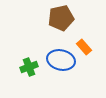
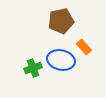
brown pentagon: moved 3 px down
green cross: moved 4 px right, 1 px down
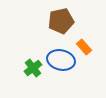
green cross: rotated 18 degrees counterclockwise
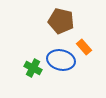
brown pentagon: rotated 25 degrees clockwise
green cross: rotated 24 degrees counterclockwise
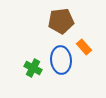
brown pentagon: rotated 20 degrees counterclockwise
blue ellipse: rotated 72 degrees clockwise
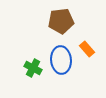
orange rectangle: moved 3 px right, 2 px down
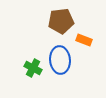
orange rectangle: moved 3 px left, 9 px up; rotated 28 degrees counterclockwise
blue ellipse: moved 1 px left
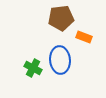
brown pentagon: moved 3 px up
orange rectangle: moved 3 px up
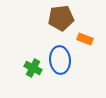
orange rectangle: moved 1 px right, 2 px down
